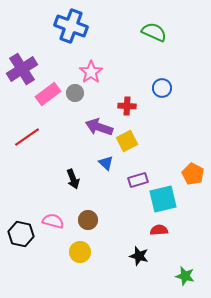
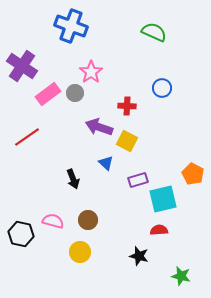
purple cross: moved 3 px up; rotated 24 degrees counterclockwise
yellow square: rotated 35 degrees counterclockwise
green star: moved 4 px left
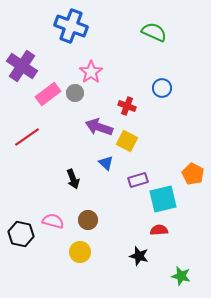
red cross: rotated 18 degrees clockwise
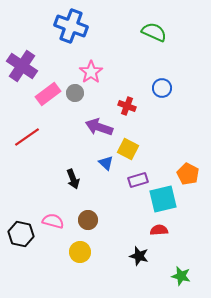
yellow square: moved 1 px right, 8 px down
orange pentagon: moved 5 px left
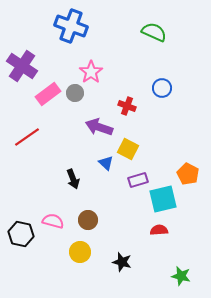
black star: moved 17 px left, 6 px down
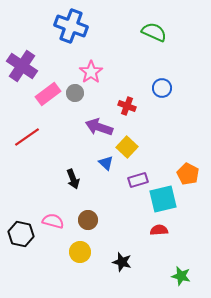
yellow square: moved 1 px left, 2 px up; rotated 15 degrees clockwise
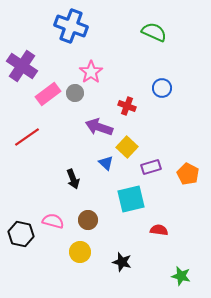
purple rectangle: moved 13 px right, 13 px up
cyan square: moved 32 px left
red semicircle: rotated 12 degrees clockwise
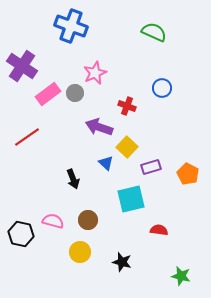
pink star: moved 4 px right, 1 px down; rotated 10 degrees clockwise
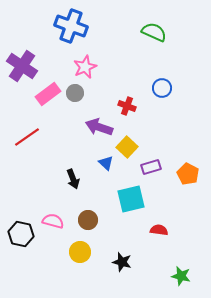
pink star: moved 10 px left, 6 px up
